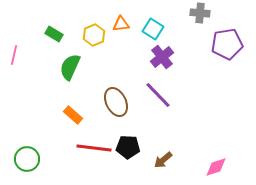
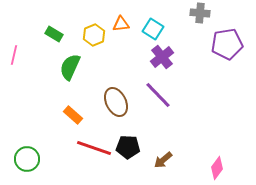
red line: rotated 12 degrees clockwise
pink diamond: moved 1 px right, 1 px down; rotated 35 degrees counterclockwise
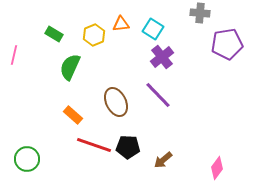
red line: moved 3 px up
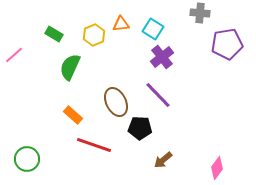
pink line: rotated 36 degrees clockwise
black pentagon: moved 12 px right, 19 px up
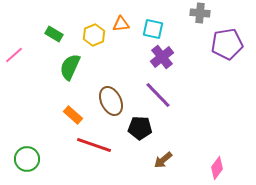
cyan square: rotated 20 degrees counterclockwise
brown ellipse: moved 5 px left, 1 px up
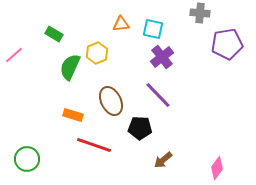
yellow hexagon: moved 3 px right, 18 px down
orange rectangle: rotated 24 degrees counterclockwise
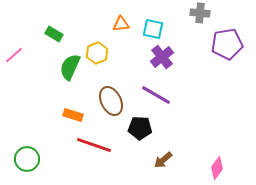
purple line: moved 2 px left; rotated 16 degrees counterclockwise
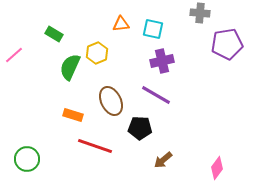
purple cross: moved 4 px down; rotated 25 degrees clockwise
red line: moved 1 px right, 1 px down
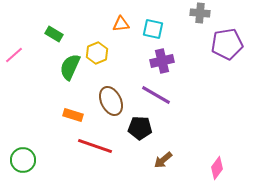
green circle: moved 4 px left, 1 px down
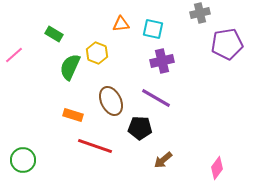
gray cross: rotated 18 degrees counterclockwise
yellow hexagon: rotated 15 degrees counterclockwise
purple line: moved 3 px down
